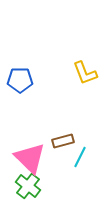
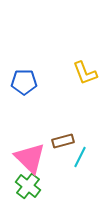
blue pentagon: moved 4 px right, 2 px down
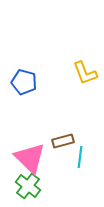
blue pentagon: rotated 15 degrees clockwise
cyan line: rotated 20 degrees counterclockwise
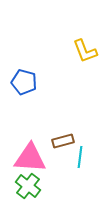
yellow L-shape: moved 22 px up
pink triangle: rotated 40 degrees counterclockwise
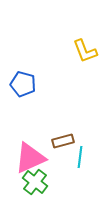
blue pentagon: moved 1 px left, 2 px down
pink triangle: rotated 28 degrees counterclockwise
green cross: moved 7 px right, 4 px up
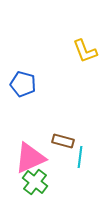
brown rectangle: rotated 30 degrees clockwise
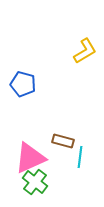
yellow L-shape: rotated 100 degrees counterclockwise
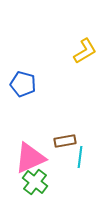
brown rectangle: moved 2 px right; rotated 25 degrees counterclockwise
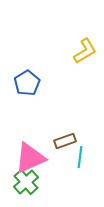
blue pentagon: moved 4 px right, 1 px up; rotated 25 degrees clockwise
brown rectangle: rotated 10 degrees counterclockwise
green cross: moved 9 px left; rotated 10 degrees clockwise
